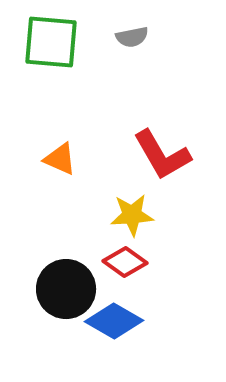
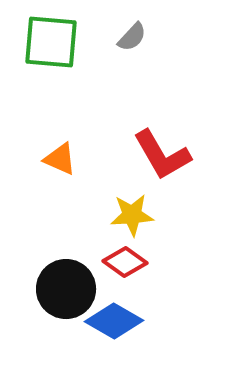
gray semicircle: rotated 36 degrees counterclockwise
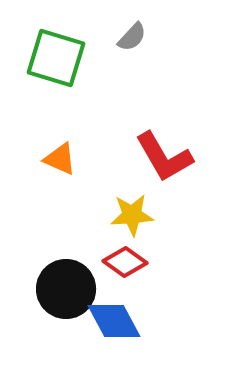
green square: moved 5 px right, 16 px down; rotated 12 degrees clockwise
red L-shape: moved 2 px right, 2 px down
blue diamond: rotated 32 degrees clockwise
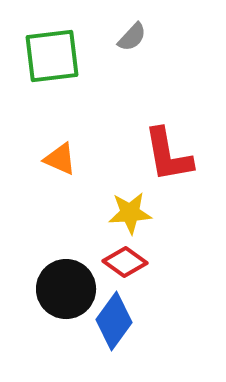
green square: moved 4 px left, 2 px up; rotated 24 degrees counterclockwise
red L-shape: moved 4 px right, 2 px up; rotated 20 degrees clockwise
yellow star: moved 2 px left, 2 px up
blue diamond: rotated 64 degrees clockwise
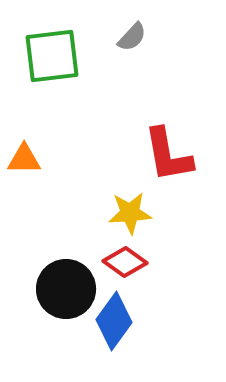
orange triangle: moved 36 px left; rotated 24 degrees counterclockwise
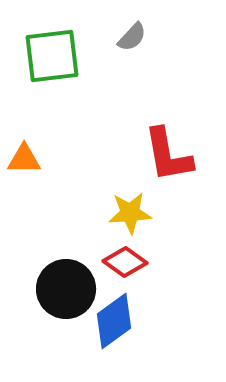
blue diamond: rotated 18 degrees clockwise
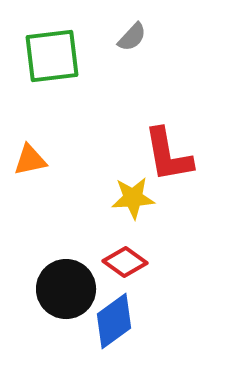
orange triangle: moved 6 px right, 1 px down; rotated 12 degrees counterclockwise
yellow star: moved 3 px right, 15 px up
